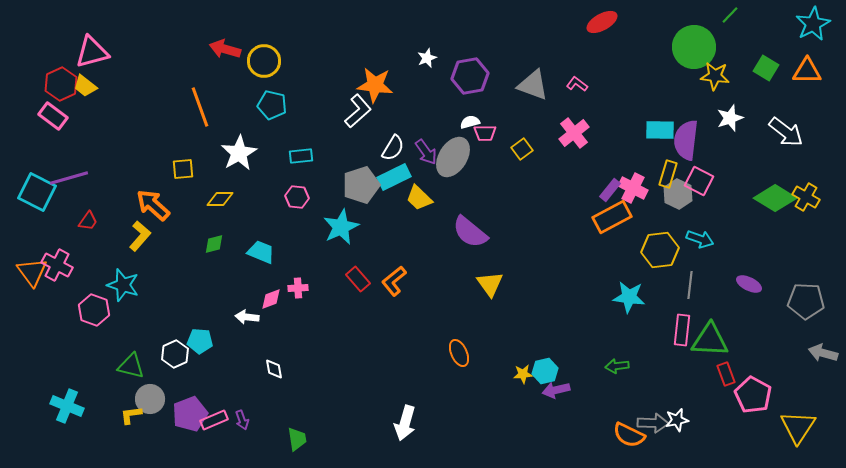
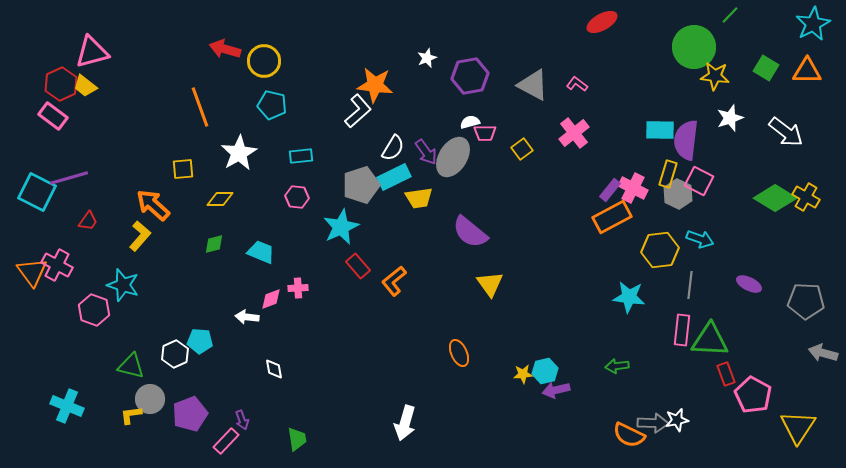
gray triangle at (533, 85): rotated 8 degrees clockwise
yellow trapezoid at (419, 198): rotated 52 degrees counterclockwise
red rectangle at (358, 279): moved 13 px up
pink rectangle at (214, 420): moved 12 px right, 21 px down; rotated 24 degrees counterclockwise
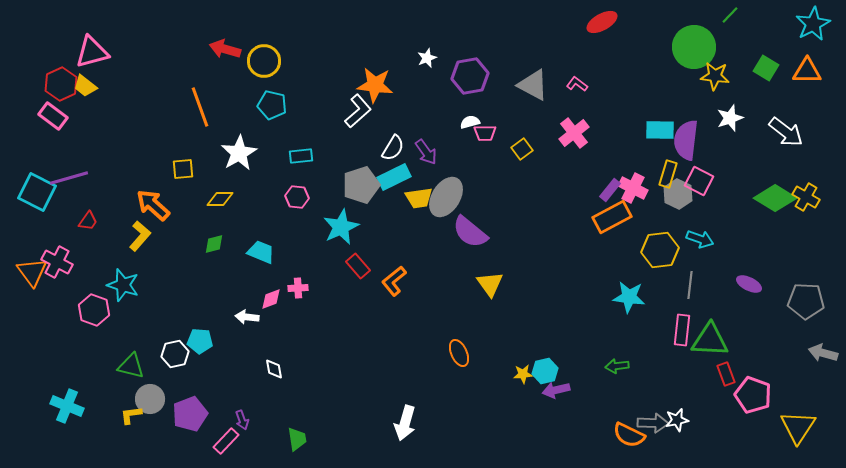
gray ellipse at (453, 157): moved 7 px left, 40 px down
pink cross at (57, 265): moved 3 px up
white hexagon at (175, 354): rotated 12 degrees clockwise
pink pentagon at (753, 395): rotated 9 degrees counterclockwise
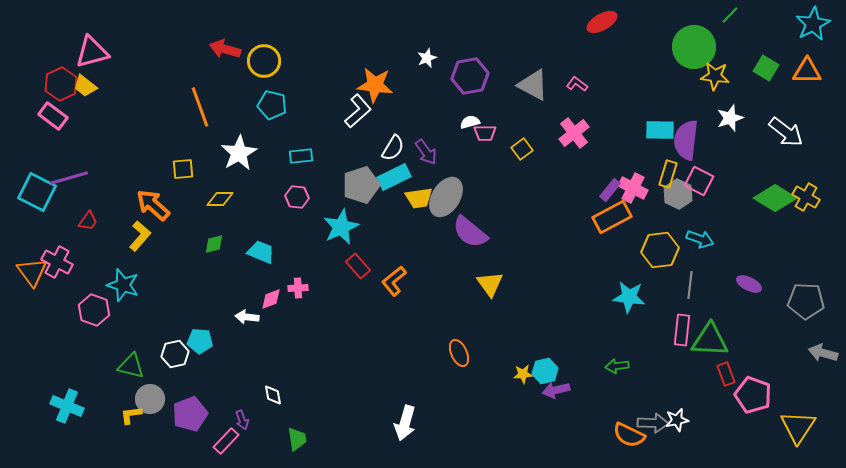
white diamond at (274, 369): moved 1 px left, 26 px down
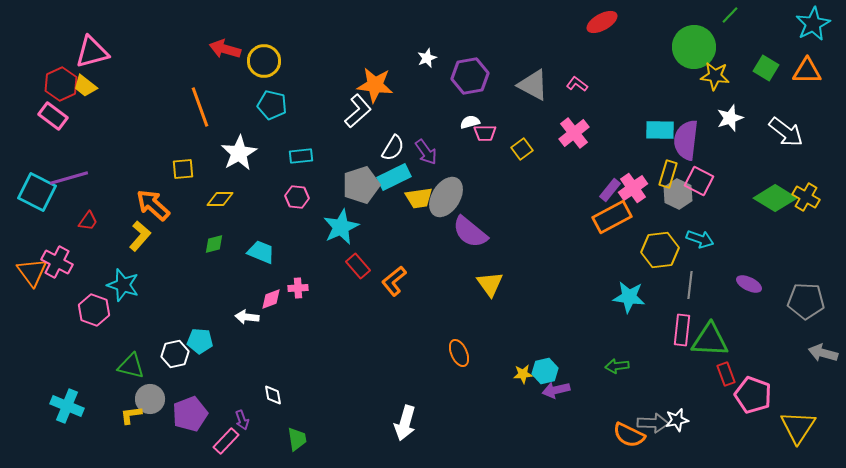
pink cross at (633, 188): rotated 28 degrees clockwise
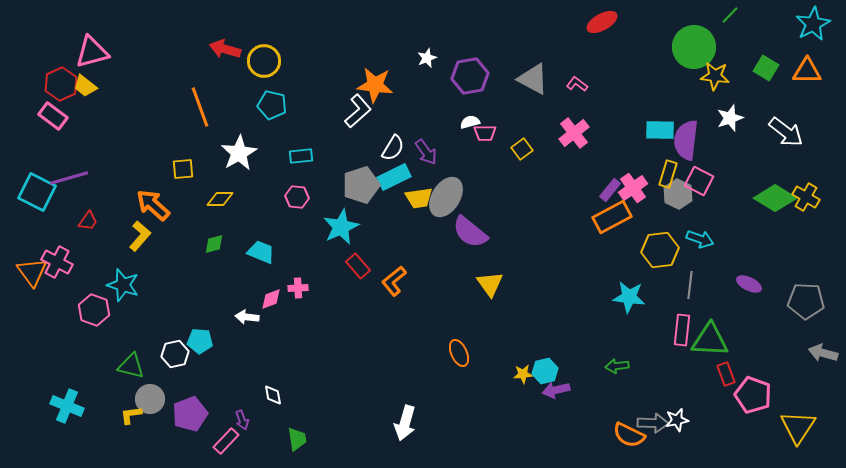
gray triangle at (533, 85): moved 6 px up
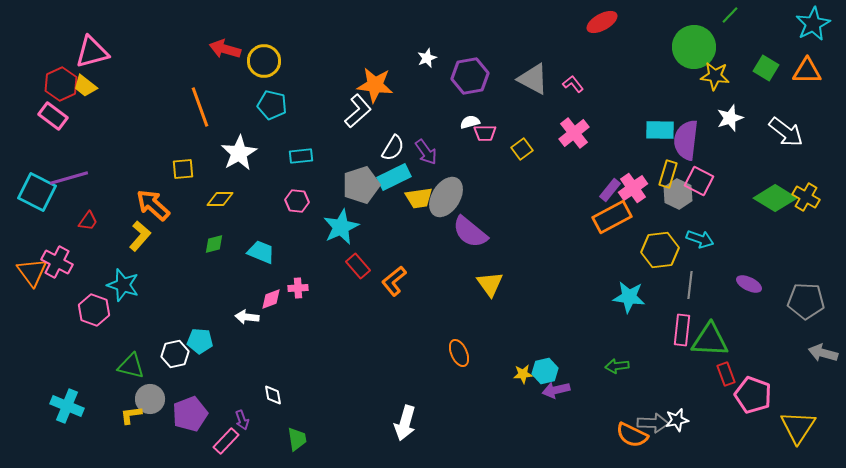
pink L-shape at (577, 84): moved 4 px left; rotated 15 degrees clockwise
pink hexagon at (297, 197): moved 4 px down
orange semicircle at (629, 435): moved 3 px right
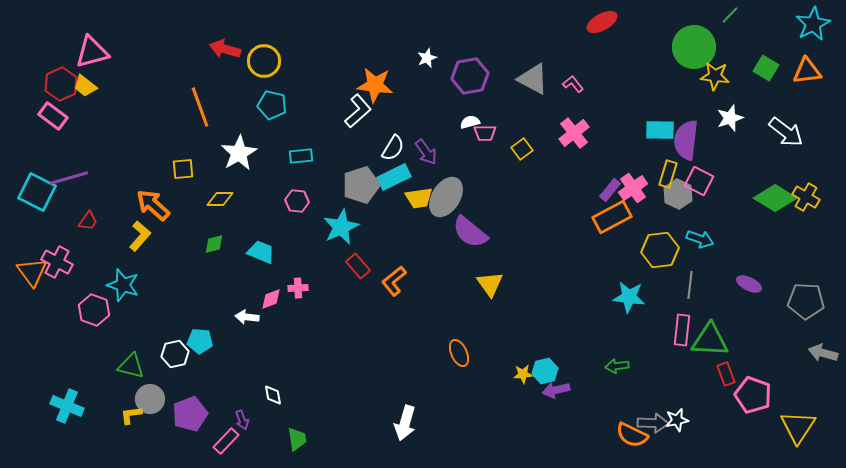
orange triangle at (807, 71): rotated 8 degrees counterclockwise
